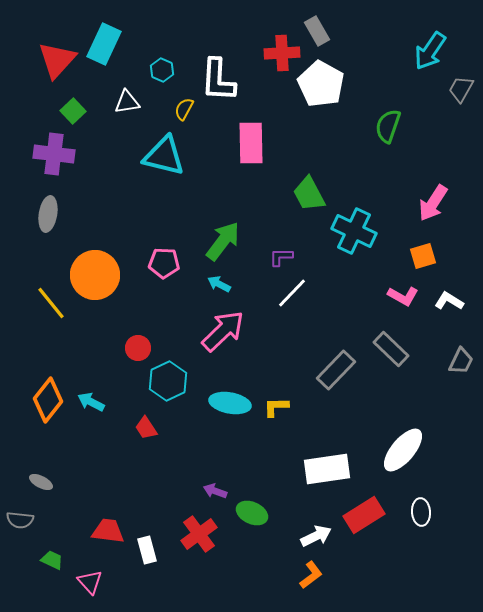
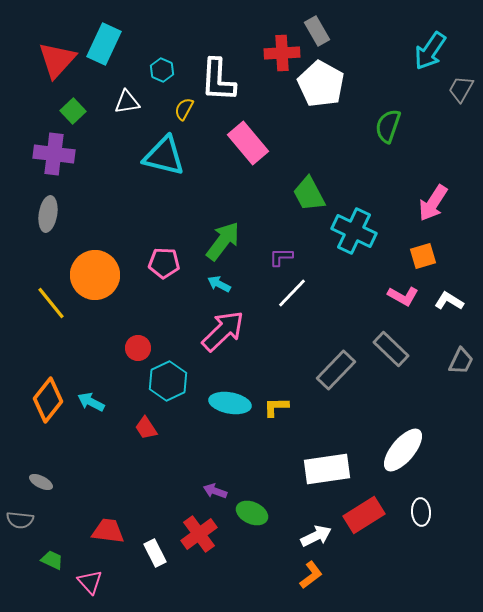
pink rectangle at (251, 143): moved 3 px left; rotated 39 degrees counterclockwise
white rectangle at (147, 550): moved 8 px right, 3 px down; rotated 12 degrees counterclockwise
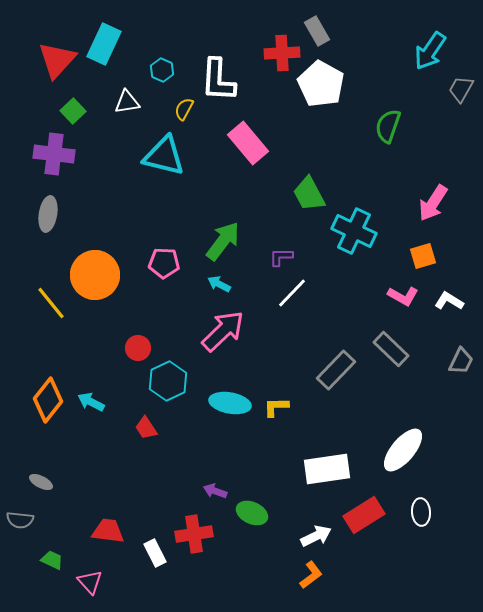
red cross at (199, 534): moved 5 px left; rotated 27 degrees clockwise
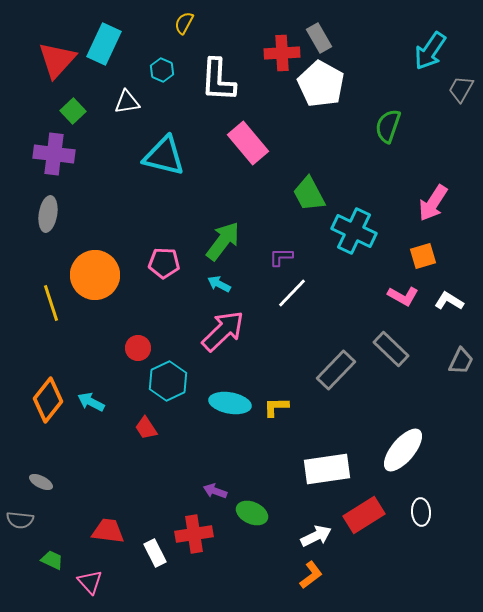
gray rectangle at (317, 31): moved 2 px right, 7 px down
yellow semicircle at (184, 109): moved 86 px up
yellow line at (51, 303): rotated 21 degrees clockwise
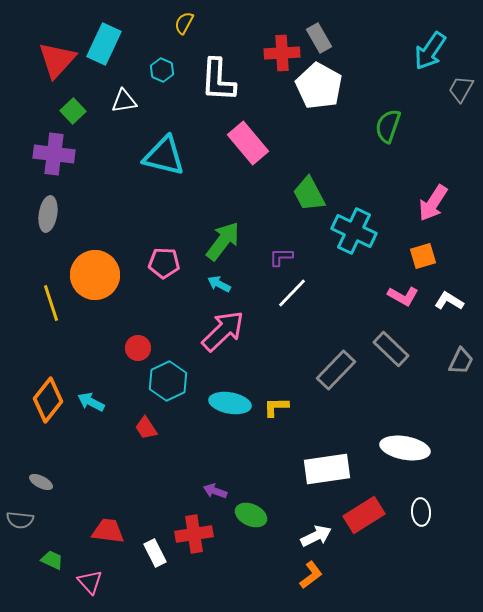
white pentagon at (321, 84): moved 2 px left, 2 px down
white triangle at (127, 102): moved 3 px left, 1 px up
white ellipse at (403, 450): moved 2 px right, 2 px up; rotated 60 degrees clockwise
green ellipse at (252, 513): moved 1 px left, 2 px down
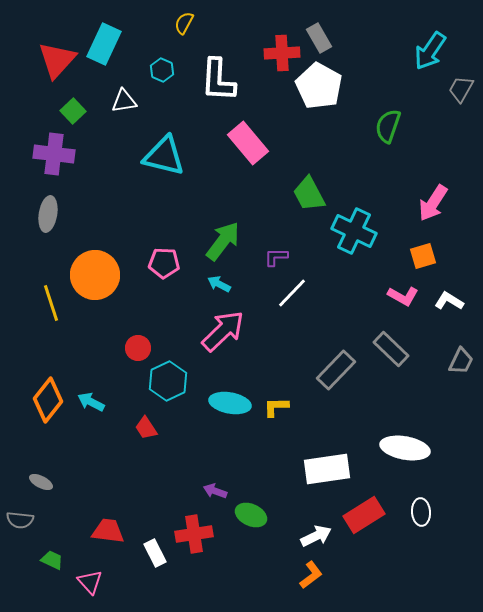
purple L-shape at (281, 257): moved 5 px left
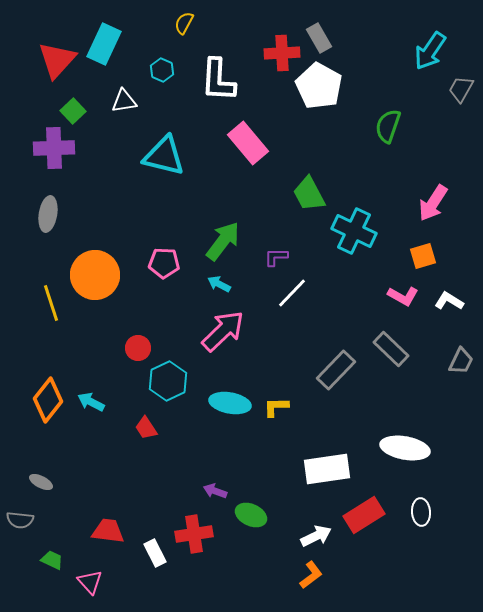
purple cross at (54, 154): moved 6 px up; rotated 9 degrees counterclockwise
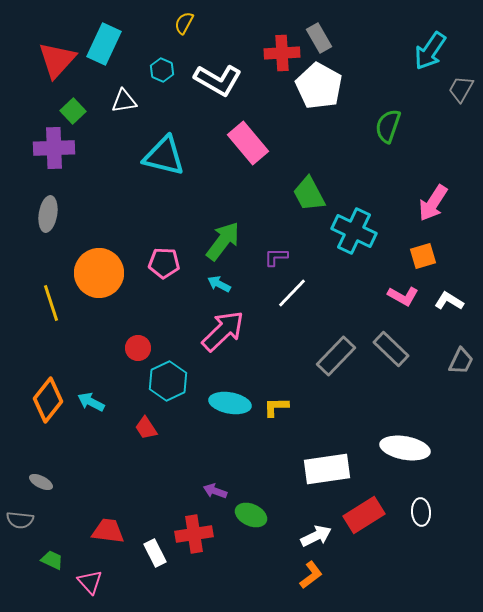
white L-shape at (218, 80): rotated 63 degrees counterclockwise
orange circle at (95, 275): moved 4 px right, 2 px up
gray rectangle at (336, 370): moved 14 px up
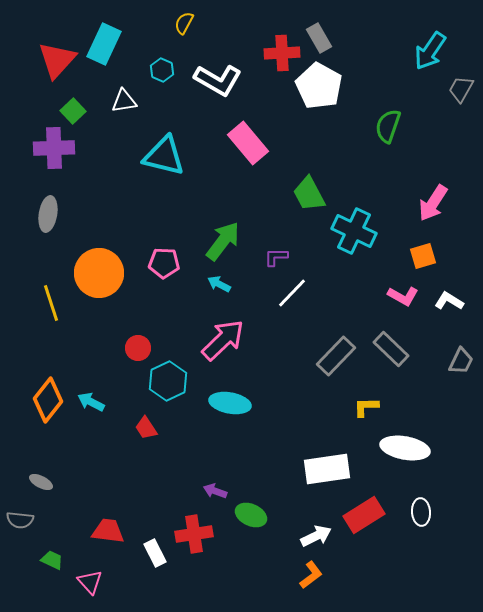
pink arrow at (223, 331): moved 9 px down
yellow L-shape at (276, 407): moved 90 px right
